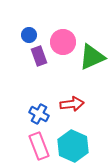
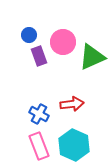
cyan hexagon: moved 1 px right, 1 px up
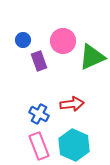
blue circle: moved 6 px left, 5 px down
pink circle: moved 1 px up
purple rectangle: moved 5 px down
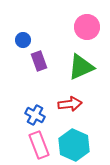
pink circle: moved 24 px right, 14 px up
green triangle: moved 11 px left, 10 px down
red arrow: moved 2 px left
blue cross: moved 4 px left, 1 px down
pink rectangle: moved 1 px up
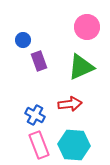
cyan hexagon: rotated 20 degrees counterclockwise
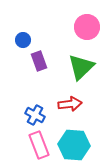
green triangle: rotated 20 degrees counterclockwise
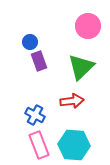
pink circle: moved 1 px right, 1 px up
blue circle: moved 7 px right, 2 px down
red arrow: moved 2 px right, 3 px up
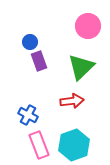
blue cross: moved 7 px left
cyan hexagon: rotated 24 degrees counterclockwise
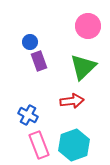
green triangle: moved 2 px right
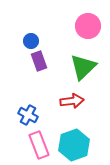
blue circle: moved 1 px right, 1 px up
